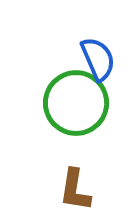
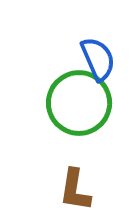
green circle: moved 3 px right
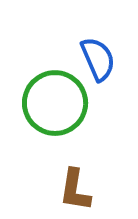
green circle: moved 24 px left
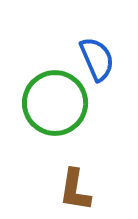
blue semicircle: moved 1 px left
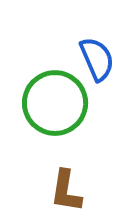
brown L-shape: moved 9 px left, 1 px down
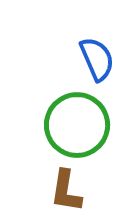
green circle: moved 22 px right, 22 px down
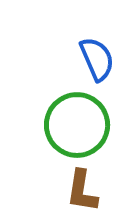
brown L-shape: moved 16 px right
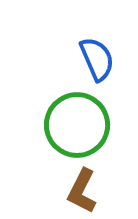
brown L-shape: rotated 18 degrees clockwise
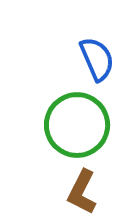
brown L-shape: moved 1 px down
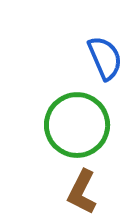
blue semicircle: moved 8 px right, 1 px up
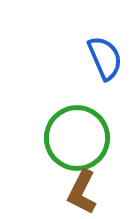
green circle: moved 13 px down
